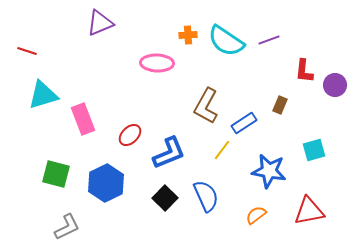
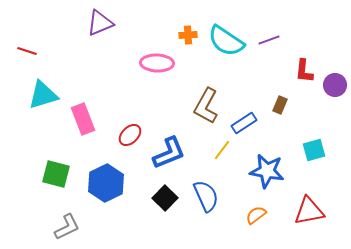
blue star: moved 2 px left
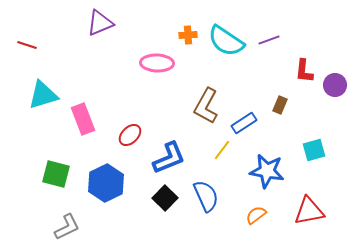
red line: moved 6 px up
blue L-shape: moved 5 px down
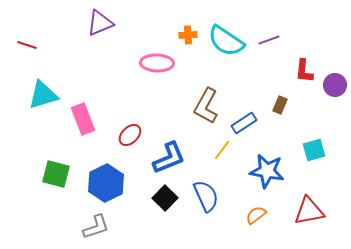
gray L-shape: moved 29 px right; rotated 8 degrees clockwise
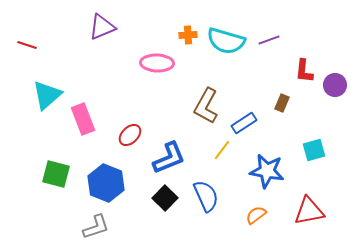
purple triangle: moved 2 px right, 4 px down
cyan semicircle: rotated 18 degrees counterclockwise
cyan triangle: moved 4 px right; rotated 24 degrees counterclockwise
brown rectangle: moved 2 px right, 2 px up
blue hexagon: rotated 12 degrees counterclockwise
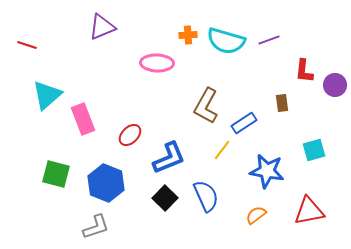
brown rectangle: rotated 30 degrees counterclockwise
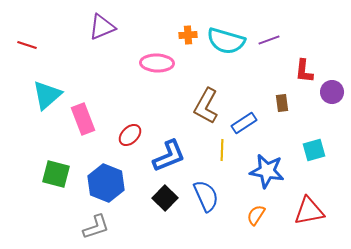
purple circle: moved 3 px left, 7 px down
yellow line: rotated 35 degrees counterclockwise
blue L-shape: moved 2 px up
orange semicircle: rotated 20 degrees counterclockwise
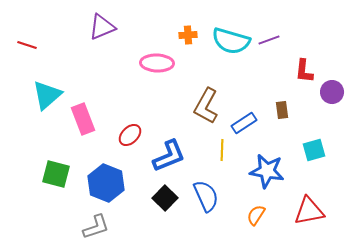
cyan semicircle: moved 5 px right
brown rectangle: moved 7 px down
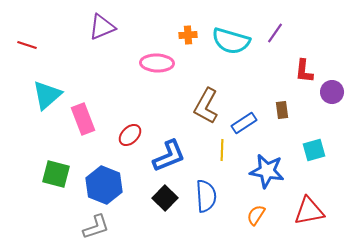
purple line: moved 6 px right, 7 px up; rotated 35 degrees counterclockwise
blue hexagon: moved 2 px left, 2 px down
blue semicircle: rotated 20 degrees clockwise
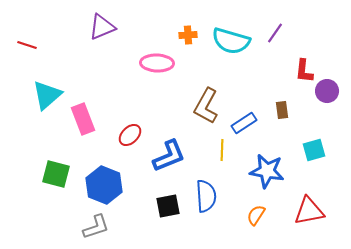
purple circle: moved 5 px left, 1 px up
black square: moved 3 px right, 8 px down; rotated 35 degrees clockwise
